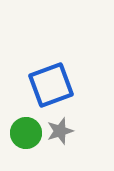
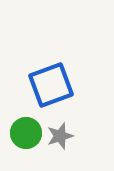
gray star: moved 5 px down
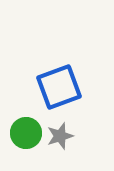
blue square: moved 8 px right, 2 px down
